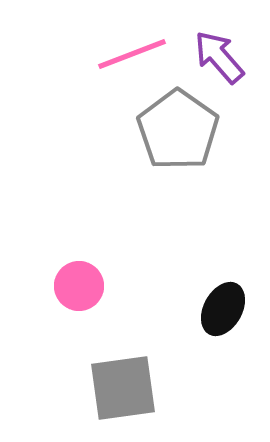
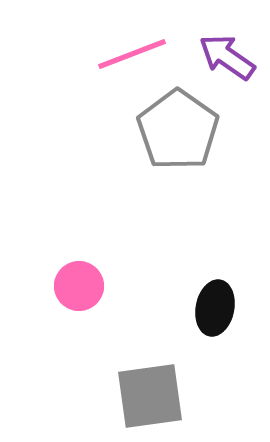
purple arrow: moved 8 px right; rotated 14 degrees counterclockwise
black ellipse: moved 8 px left, 1 px up; rotated 18 degrees counterclockwise
gray square: moved 27 px right, 8 px down
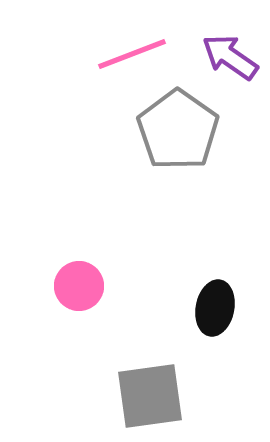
purple arrow: moved 3 px right
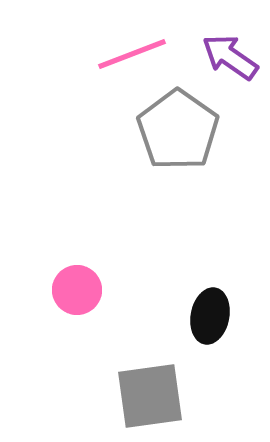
pink circle: moved 2 px left, 4 px down
black ellipse: moved 5 px left, 8 px down
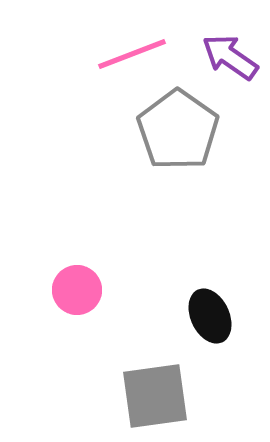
black ellipse: rotated 36 degrees counterclockwise
gray square: moved 5 px right
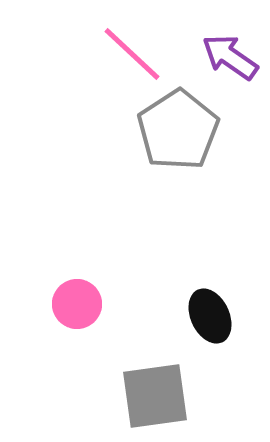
pink line: rotated 64 degrees clockwise
gray pentagon: rotated 4 degrees clockwise
pink circle: moved 14 px down
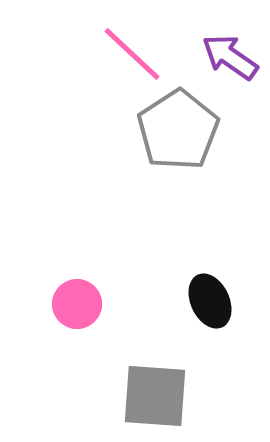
black ellipse: moved 15 px up
gray square: rotated 12 degrees clockwise
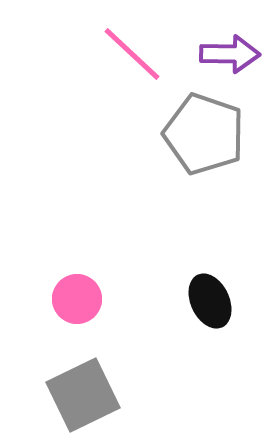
purple arrow: moved 3 px up; rotated 146 degrees clockwise
gray pentagon: moved 26 px right, 4 px down; rotated 20 degrees counterclockwise
pink circle: moved 5 px up
gray square: moved 72 px left, 1 px up; rotated 30 degrees counterclockwise
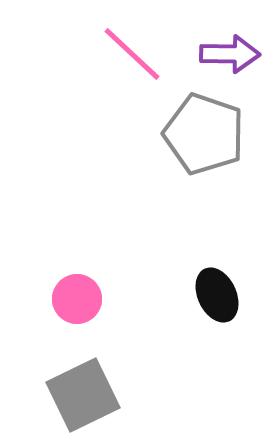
black ellipse: moved 7 px right, 6 px up
